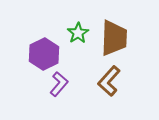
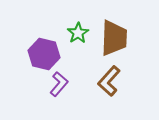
purple hexagon: rotated 20 degrees counterclockwise
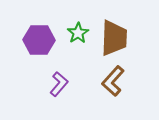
purple hexagon: moved 5 px left, 14 px up; rotated 12 degrees counterclockwise
brown L-shape: moved 4 px right
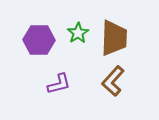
purple L-shape: rotated 35 degrees clockwise
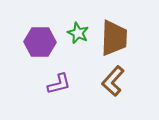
green star: rotated 15 degrees counterclockwise
purple hexagon: moved 1 px right, 2 px down
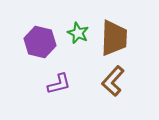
purple hexagon: rotated 12 degrees clockwise
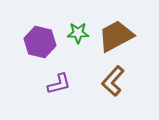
green star: rotated 25 degrees counterclockwise
brown trapezoid: moved 2 px right, 2 px up; rotated 120 degrees counterclockwise
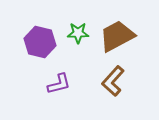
brown trapezoid: moved 1 px right
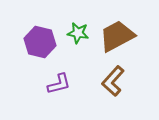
green star: rotated 10 degrees clockwise
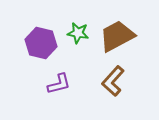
purple hexagon: moved 1 px right, 1 px down
